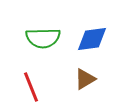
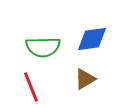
green semicircle: moved 9 px down
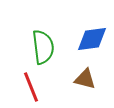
green semicircle: rotated 96 degrees counterclockwise
brown triangle: rotated 45 degrees clockwise
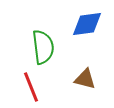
blue diamond: moved 5 px left, 15 px up
